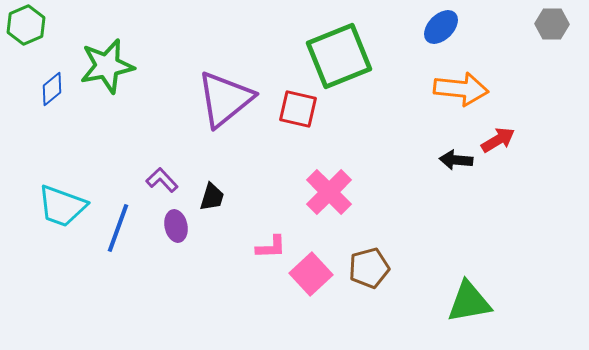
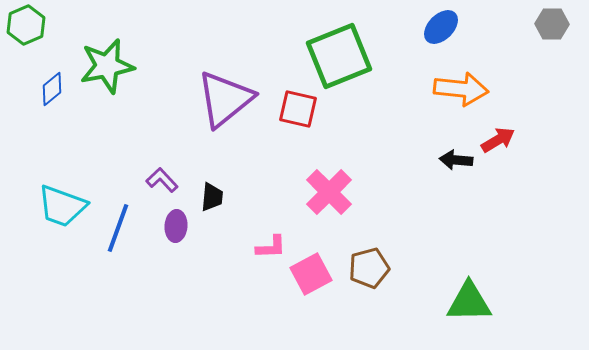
black trapezoid: rotated 12 degrees counterclockwise
purple ellipse: rotated 16 degrees clockwise
pink square: rotated 15 degrees clockwise
green triangle: rotated 9 degrees clockwise
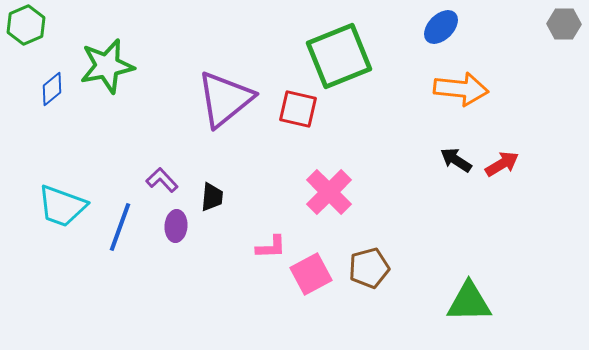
gray hexagon: moved 12 px right
red arrow: moved 4 px right, 24 px down
black arrow: rotated 28 degrees clockwise
blue line: moved 2 px right, 1 px up
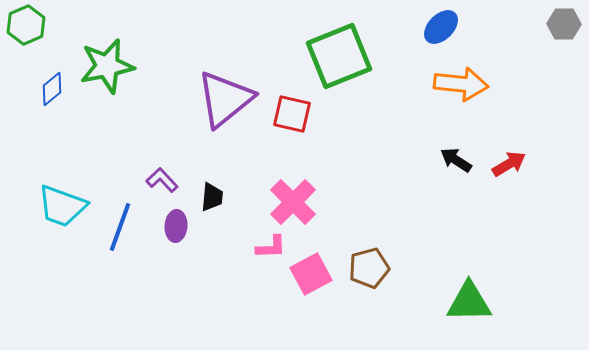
orange arrow: moved 5 px up
red square: moved 6 px left, 5 px down
red arrow: moved 7 px right
pink cross: moved 36 px left, 10 px down
